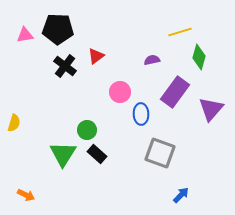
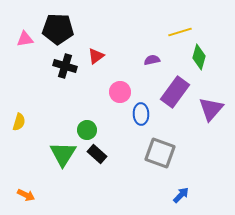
pink triangle: moved 4 px down
black cross: rotated 20 degrees counterclockwise
yellow semicircle: moved 5 px right, 1 px up
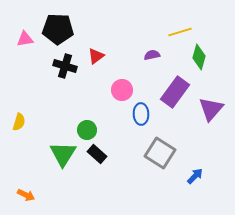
purple semicircle: moved 5 px up
pink circle: moved 2 px right, 2 px up
gray square: rotated 12 degrees clockwise
blue arrow: moved 14 px right, 19 px up
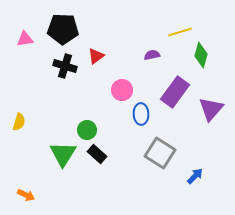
black pentagon: moved 5 px right
green diamond: moved 2 px right, 2 px up
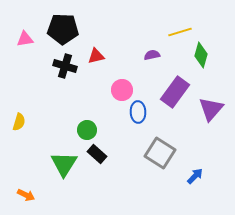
red triangle: rotated 24 degrees clockwise
blue ellipse: moved 3 px left, 2 px up
green triangle: moved 1 px right, 10 px down
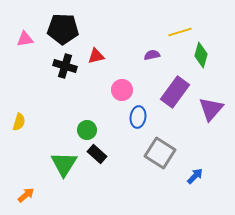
blue ellipse: moved 5 px down; rotated 10 degrees clockwise
orange arrow: rotated 66 degrees counterclockwise
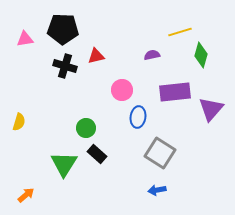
purple rectangle: rotated 48 degrees clockwise
green circle: moved 1 px left, 2 px up
blue arrow: moved 38 px left, 14 px down; rotated 144 degrees counterclockwise
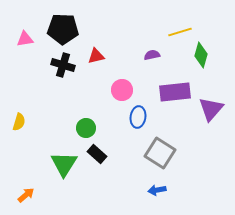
black cross: moved 2 px left, 1 px up
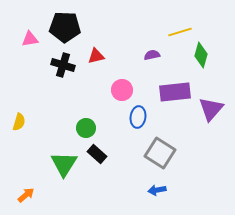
black pentagon: moved 2 px right, 2 px up
pink triangle: moved 5 px right
